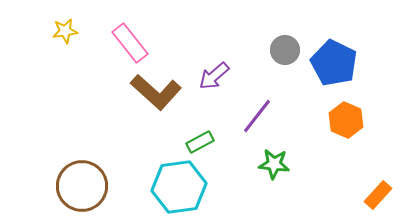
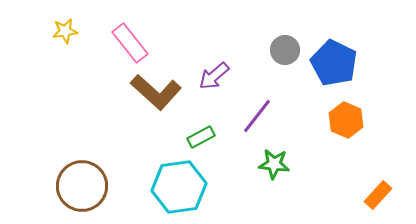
green rectangle: moved 1 px right, 5 px up
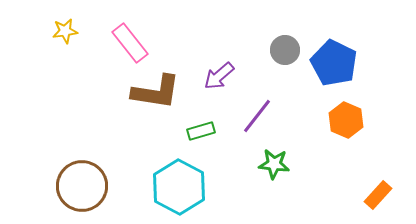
purple arrow: moved 5 px right
brown L-shape: rotated 33 degrees counterclockwise
green rectangle: moved 6 px up; rotated 12 degrees clockwise
cyan hexagon: rotated 24 degrees counterclockwise
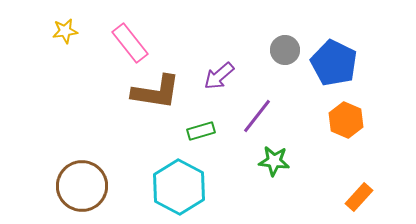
green star: moved 3 px up
orange rectangle: moved 19 px left, 2 px down
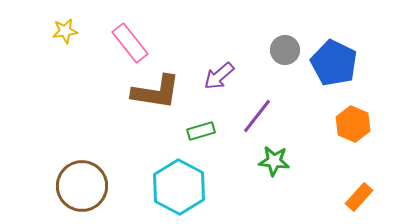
orange hexagon: moved 7 px right, 4 px down
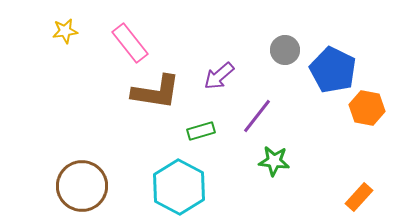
blue pentagon: moved 1 px left, 7 px down
orange hexagon: moved 14 px right, 16 px up; rotated 12 degrees counterclockwise
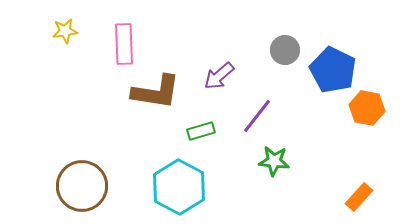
pink rectangle: moved 6 px left, 1 px down; rotated 36 degrees clockwise
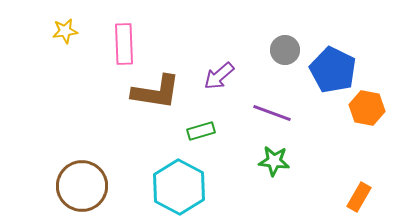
purple line: moved 15 px right, 3 px up; rotated 72 degrees clockwise
orange rectangle: rotated 12 degrees counterclockwise
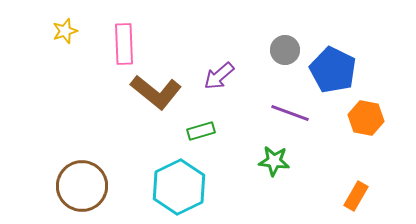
yellow star: rotated 10 degrees counterclockwise
brown L-shape: rotated 30 degrees clockwise
orange hexagon: moved 1 px left, 10 px down
purple line: moved 18 px right
cyan hexagon: rotated 6 degrees clockwise
orange rectangle: moved 3 px left, 1 px up
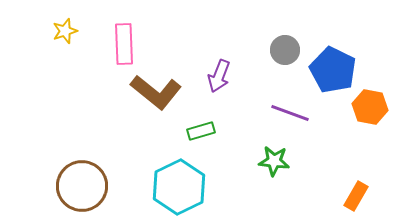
purple arrow: rotated 28 degrees counterclockwise
orange hexagon: moved 4 px right, 11 px up
